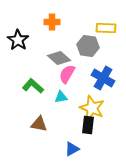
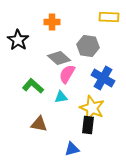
yellow rectangle: moved 3 px right, 11 px up
blue triangle: rotated 14 degrees clockwise
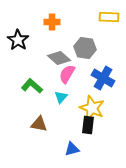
gray hexagon: moved 3 px left, 2 px down
green L-shape: moved 1 px left
cyan triangle: rotated 40 degrees counterclockwise
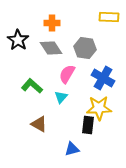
orange cross: moved 1 px down
gray diamond: moved 8 px left, 10 px up; rotated 15 degrees clockwise
yellow star: moved 7 px right; rotated 25 degrees counterclockwise
brown triangle: rotated 18 degrees clockwise
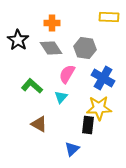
blue triangle: rotated 28 degrees counterclockwise
